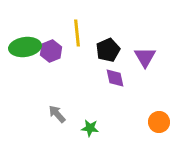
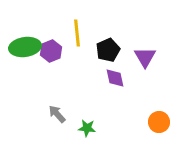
green star: moved 3 px left
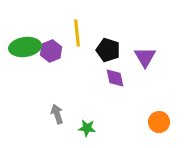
black pentagon: rotated 30 degrees counterclockwise
gray arrow: rotated 24 degrees clockwise
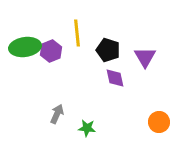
gray arrow: rotated 42 degrees clockwise
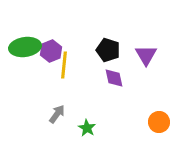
yellow line: moved 13 px left, 32 px down; rotated 12 degrees clockwise
purple triangle: moved 1 px right, 2 px up
purple diamond: moved 1 px left
gray arrow: rotated 12 degrees clockwise
green star: rotated 24 degrees clockwise
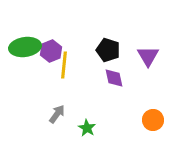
purple triangle: moved 2 px right, 1 px down
orange circle: moved 6 px left, 2 px up
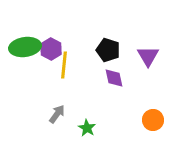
purple hexagon: moved 2 px up; rotated 10 degrees counterclockwise
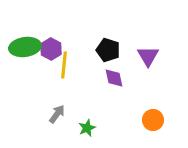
green star: rotated 18 degrees clockwise
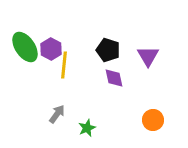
green ellipse: rotated 64 degrees clockwise
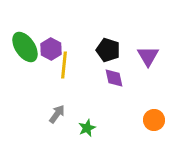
orange circle: moved 1 px right
